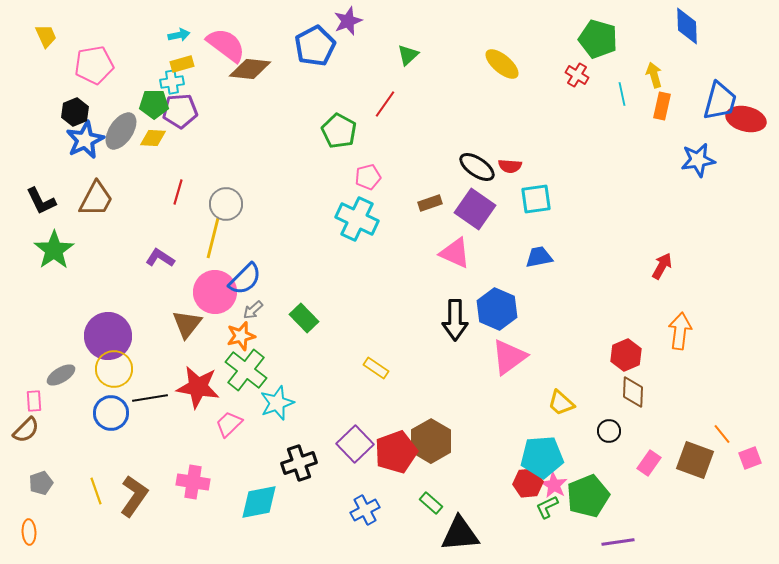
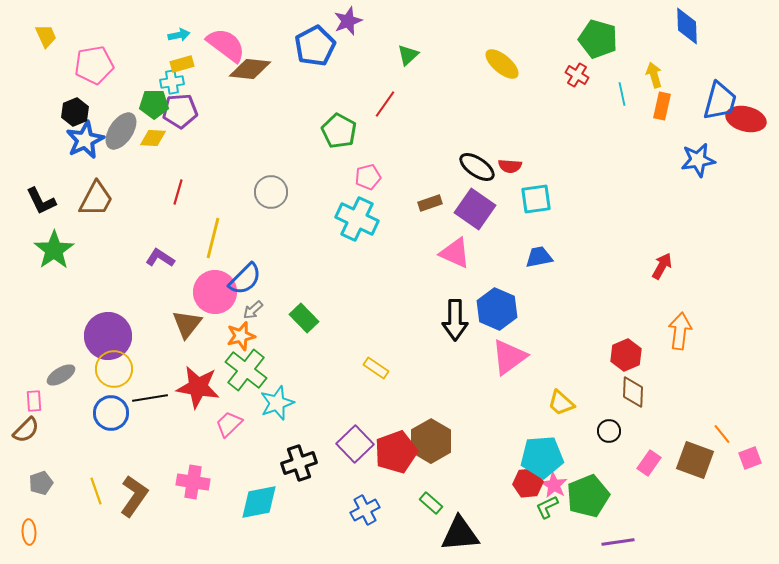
gray circle at (226, 204): moved 45 px right, 12 px up
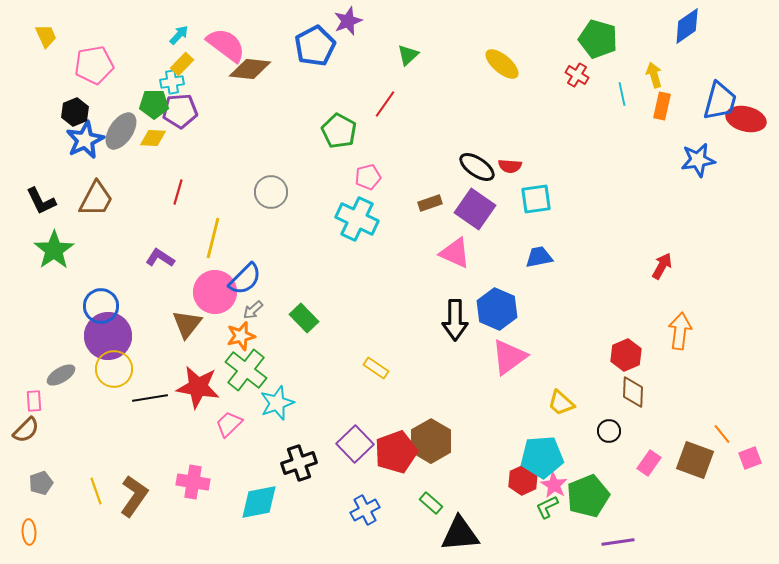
blue diamond at (687, 26): rotated 57 degrees clockwise
cyan arrow at (179, 35): rotated 35 degrees counterclockwise
yellow rectangle at (182, 64): rotated 30 degrees counterclockwise
blue circle at (111, 413): moved 10 px left, 107 px up
red hexagon at (528, 483): moved 5 px left, 3 px up; rotated 20 degrees counterclockwise
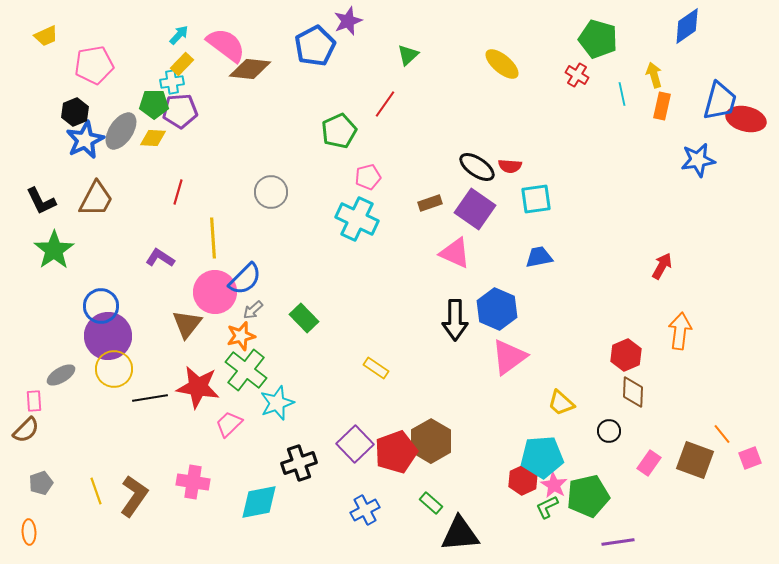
yellow trapezoid at (46, 36): rotated 90 degrees clockwise
green pentagon at (339, 131): rotated 20 degrees clockwise
yellow line at (213, 238): rotated 18 degrees counterclockwise
green pentagon at (588, 496): rotated 9 degrees clockwise
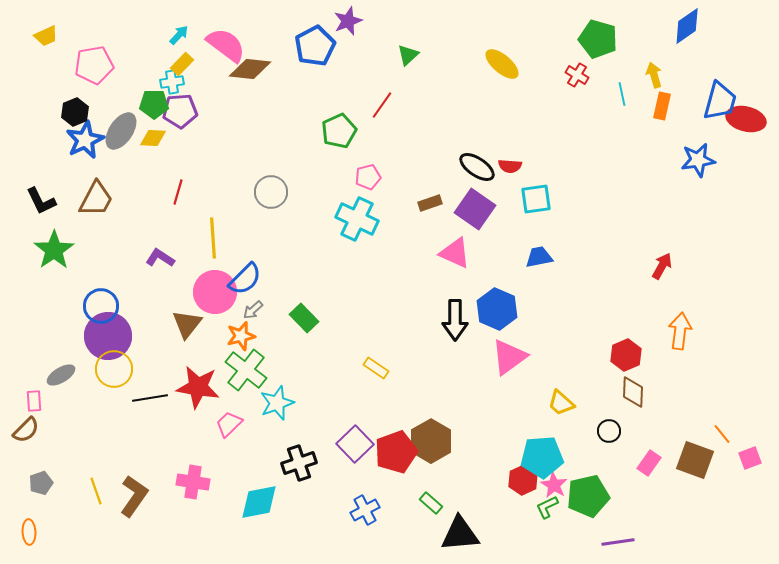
red line at (385, 104): moved 3 px left, 1 px down
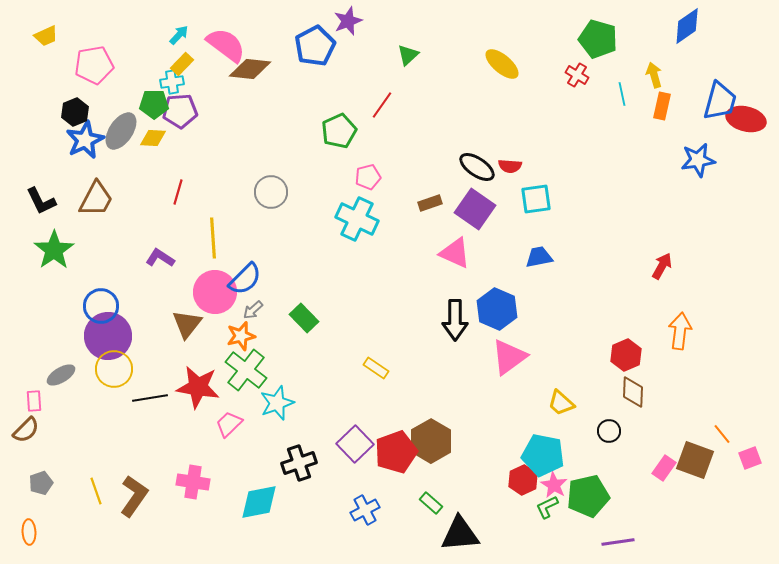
cyan pentagon at (542, 457): moved 1 px right, 2 px up; rotated 15 degrees clockwise
pink rectangle at (649, 463): moved 15 px right, 5 px down
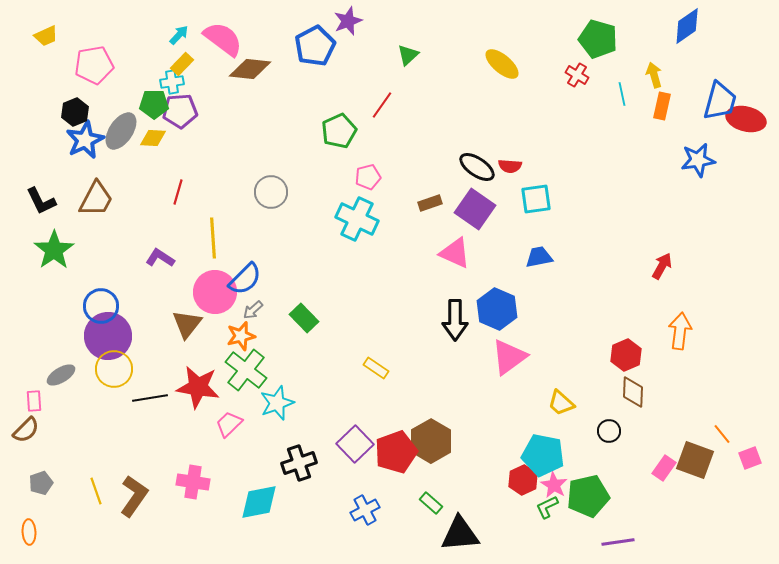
pink semicircle at (226, 45): moved 3 px left, 6 px up
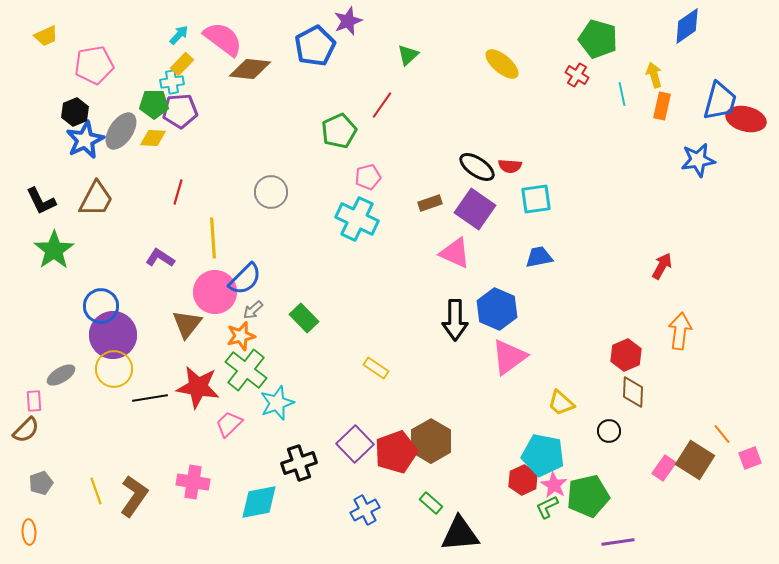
purple circle at (108, 336): moved 5 px right, 1 px up
brown square at (695, 460): rotated 12 degrees clockwise
